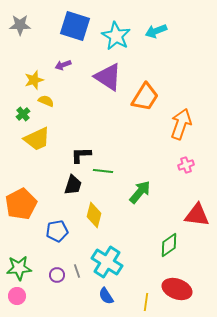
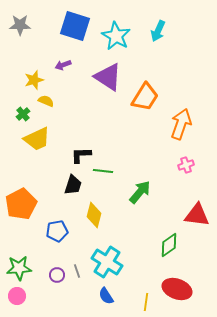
cyan arrow: moved 2 px right; rotated 45 degrees counterclockwise
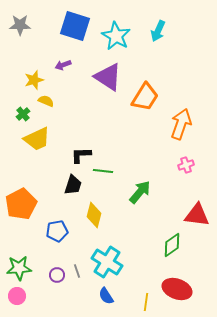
green diamond: moved 3 px right
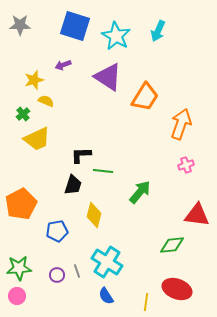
green diamond: rotated 30 degrees clockwise
